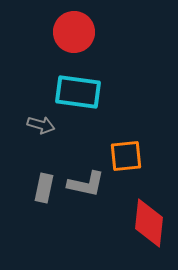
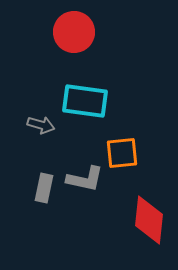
cyan rectangle: moved 7 px right, 9 px down
orange square: moved 4 px left, 3 px up
gray L-shape: moved 1 px left, 5 px up
red diamond: moved 3 px up
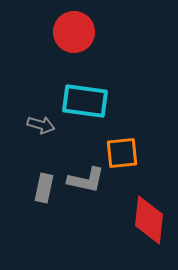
gray L-shape: moved 1 px right, 1 px down
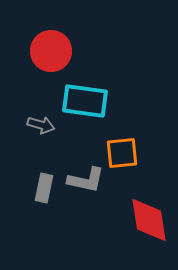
red circle: moved 23 px left, 19 px down
red diamond: rotated 15 degrees counterclockwise
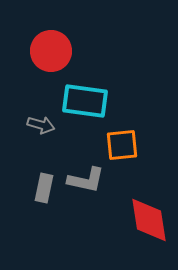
orange square: moved 8 px up
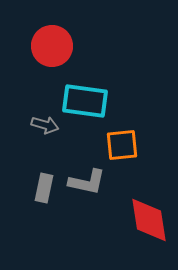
red circle: moved 1 px right, 5 px up
gray arrow: moved 4 px right
gray L-shape: moved 1 px right, 2 px down
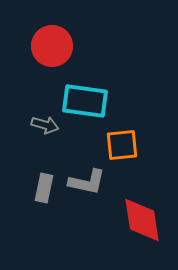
red diamond: moved 7 px left
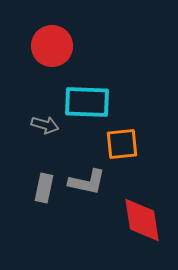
cyan rectangle: moved 2 px right, 1 px down; rotated 6 degrees counterclockwise
orange square: moved 1 px up
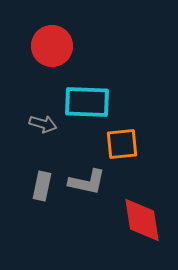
gray arrow: moved 2 px left, 1 px up
gray rectangle: moved 2 px left, 2 px up
